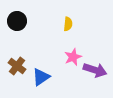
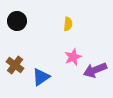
brown cross: moved 2 px left, 1 px up
purple arrow: rotated 140 degrees clockwise
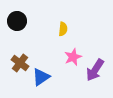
yellow semicircle: moved 5 px left, 5 px down
brown cross: moved 5 px right, 2 px up
purple arrow: rotated 35 degrees counterclockwise
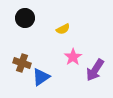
black circle: moved 8 px right, 3 px up
yellow semicircle: rotated 56 degrees clockwise
pink star: rotated 12 degrees counterclockwise
brown cross: moved 2 px right; rotated 18 degrees counterclockwise
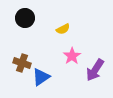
pink star: moved 1 px left, 1 px up
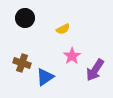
blue triangle: moved 4 px right
